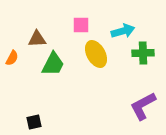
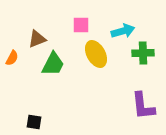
brown triangle: rotated 18 degrees counterclockwise
purple L-shape: rotated 68 degrees counterclockwise
black square: rotated 21 degrees clockwise
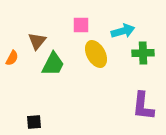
brown triangle: moved 2 px down; rotated 30 degrees counterclockwise
purple L-shape: rotated 12 degrees clockwise
black square: rotated 14 degrees counterclockwise
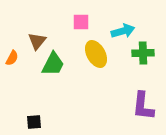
pink square: moved 3 px up
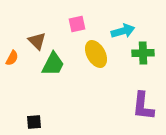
pink square: moved 4 px left, 2 px down; rotated 12 degrees counterclockwise
brown triangle: rotated 24 degrees counterclockwise
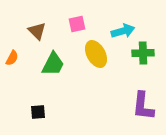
brown triangle: moved 10 px up
black square: moved 4 px right, 10 px up
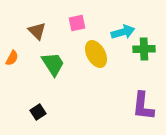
pink square: moved 1 px up
cyan arrow: moved 1 px down
green cross: moved 1 px right, 4 px up
green trapezoid: rotated 60 degrees counterclockwise
black square: rotated 28 degrees counterclockwise
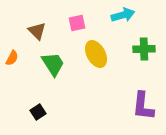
cyan arrow: moved 17 px up
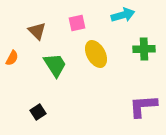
green trapezoid: moved 2 px right, 1 px down
purple L-shape: rotated 80 degrees clockwise
